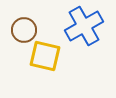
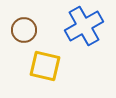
yellow square: moved 10 px down
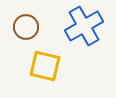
brown circle: moved 2 px right, 3 px up
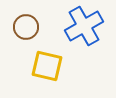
yellow square: moved 2 px right
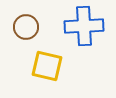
blue cross: rotated 27 degrees clockwise
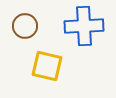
brown circle: moved 1 px left, 1 px up
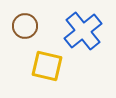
blue cross: moved 1 px left, 5 px down; rotated 36 degrees counterclockwise
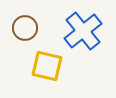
brown circle: moved 2 px down
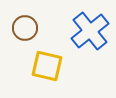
blue cross: moved 7 px right
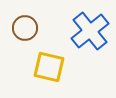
yellow square: moved 2 px right, 1 px down
